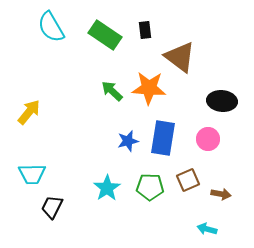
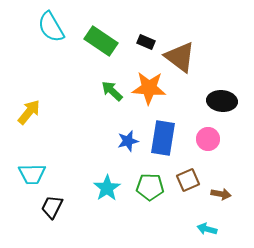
black rectangle: moved 1 px right, 12 px down; rotated 60 degrees counterclockwise
green rectangle: moved 4 px left, 6 px down
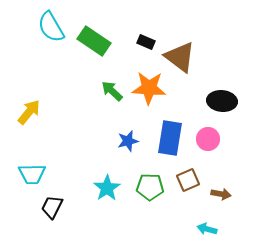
green rectangle: moved 7 px left
blue rectangle: moved 7 px right
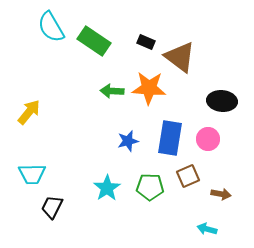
green arrow: rotated 40 degrees counterclockwise
brown square: moved 4 px up
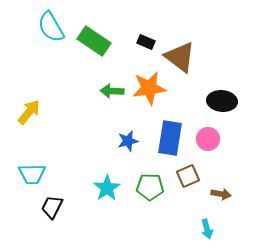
orange star: rotated 12 degrees counterclockwise
cyan arrow: rotated 120 degrees counterclockwise
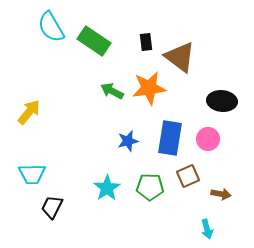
black rectangle: rotated 60 degrees clockwise
green arrow: rotated 25 degrees clockwise
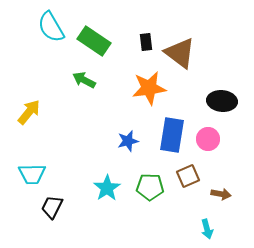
brown triangle: moved 4 px up
green arrow: moved 28 px left, 11 px up
blue rectangle: moved 2 px right, 3 px up
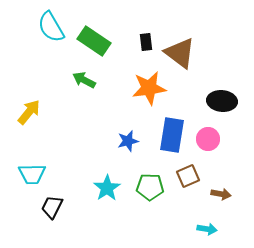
cyan arrow: rotated 66 degrees counterclockwise
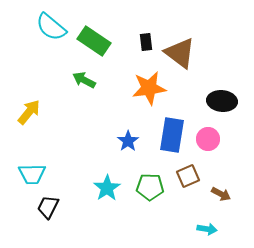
cyan semicircle: rotated 20 degrees counterclockwise
blue star: rotated 20 degrees counterclockwise
brown arrow: rotated 18 degrees clockwise
black trapezoid: moved 4 px left
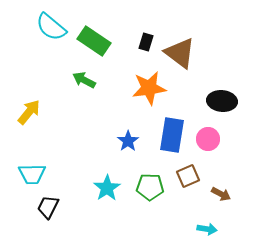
black rectangle: rotated 24 degrees clockwise
